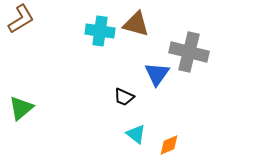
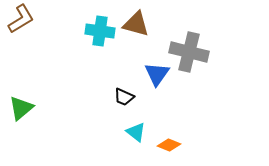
cyan triangle: moved 2 px up
orange diamond: rotated 45 degrees clockwise
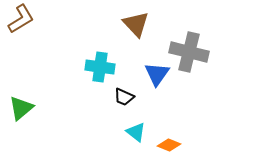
brown triangle: rotated 32 degrees clockwise
cyan cross: moved 36 px down
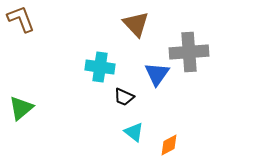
brown L-shape: rotated 80 degrees counterclockwise
gray cross: rotated 18 degrees counterclockwise
cyan triangle: moved 2 px left
orange diamond: rotated 50 degrees counterclockwise
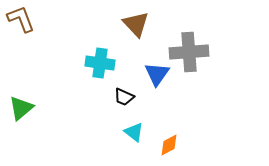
cyan cross: moved 4 px up
